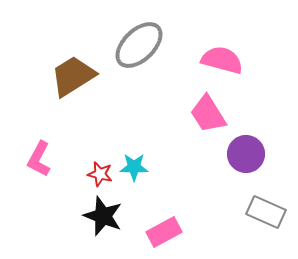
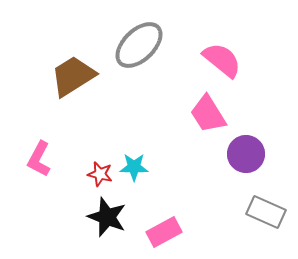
pink semicircle: rotated 24 degrees clockwise
black star: moved 4 px right, 1 px down
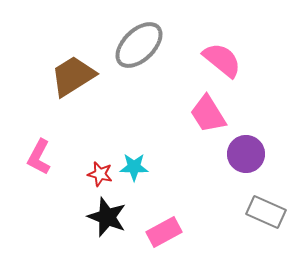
pink L-shape: moved 2 px up
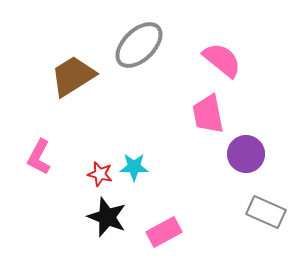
pink trapezoid: rotated 21 degrees clockwise
